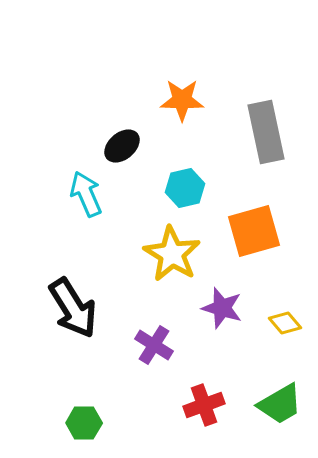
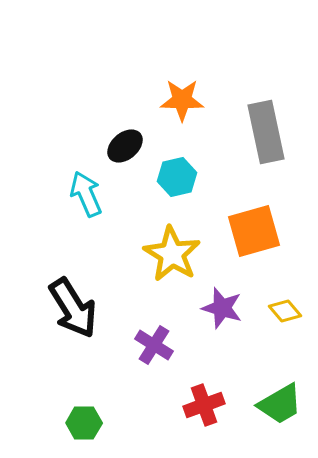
black ellipse: moved 3 px right
cyan hexagon: moved 8 px left, 11 px up
yellow diamond: moved 12 px up
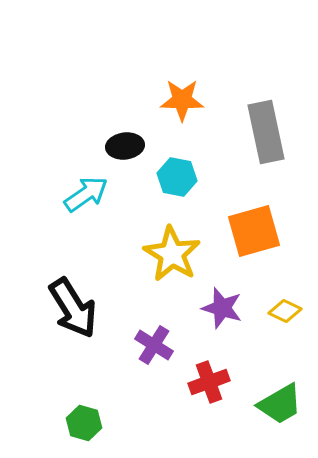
black ellipse: rotated 33 degrees clockwise
cyan hexagon: rotated 24 degrees clockwise
cyan arrow: rotated 78 degrees clockwise
yellow diamond: rotated 24 degrees counterclockwise
red cross: moved 5 px right, 23 px up
green hexagon: rotated 16 degrees clockwise
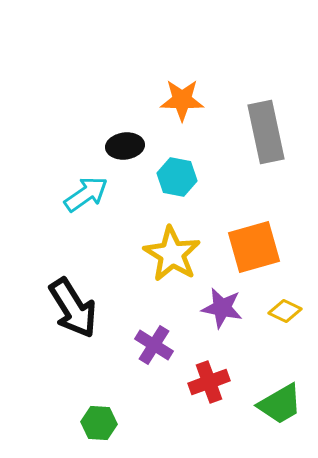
orange square: moved 16 px down
purple star: rotated 6 degrees counterclockwise
green hexagon: moved 15 px right; rotated 12 degrees counterclockwise
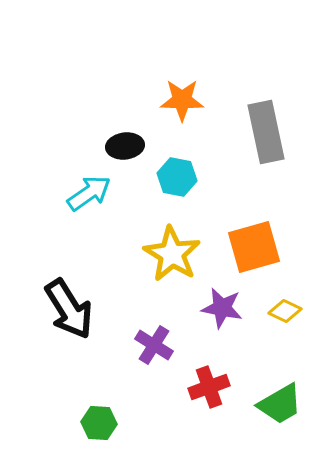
cyan arrow: moved 3 px right, 1 px up
black arrow: moved 4 px left, 1 px down
red cross: moved 5 px down
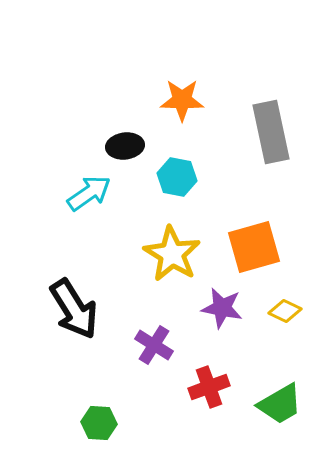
gray rectangle: moved 5 px right
black arrow: moved 5 px right
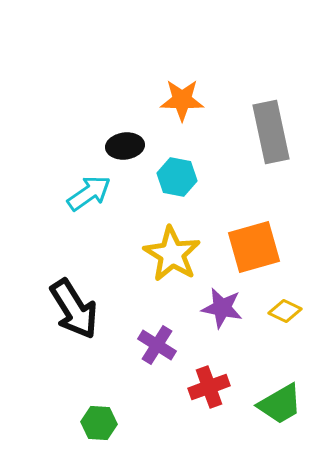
purple cross: moved 3 px right
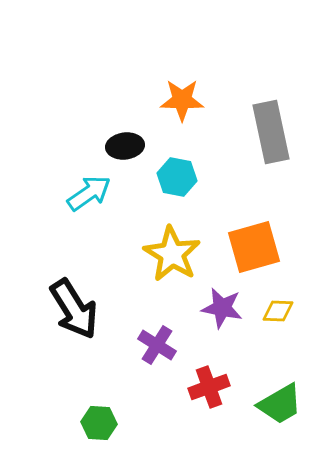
yellow diamond: moved 7 px left; rotated 24 degrees counterclockwise
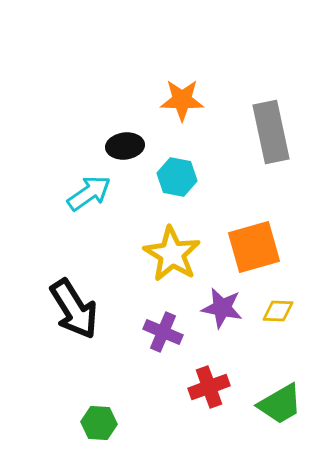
purple cross: moved 6 px right, 13 px up; rotated 9 degrees counterclockwise
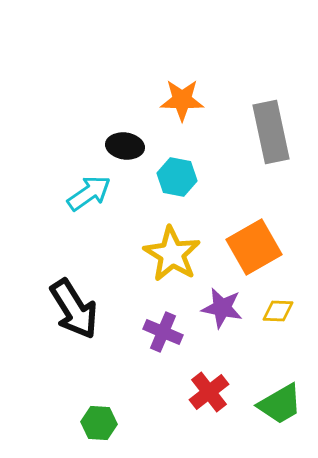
black ellipse: rotated 15 degrees clockwise
orange square: rotated 14 degrees counterclockwise
red cross: moved 5 px down; rotated 18 degrees counterclockwise
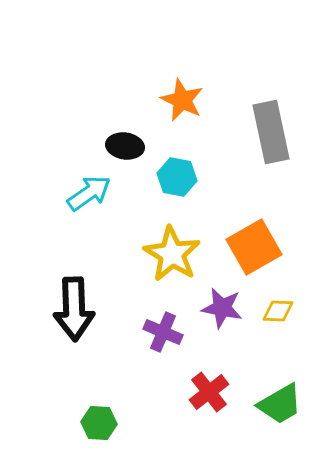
orange star: rotated 24 degrees clockwise
black arrow: rotated 30 degrees clockwise
